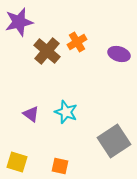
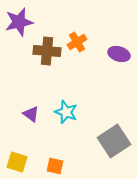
brown cross: rotated 36 degrees counterclockwise
orange square: moved 5 px left
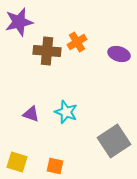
purple triangle: rotated 18 degrees counterclockwise
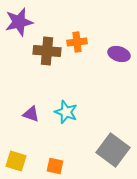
orange cross: rotated 24 degrees clockwise
gray square: moved 1 px left, 9 px down; rotated 20 degrees counterclockwise
yellow square: moved 1 px left, 1 px up
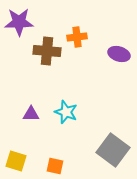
purple star: rotated 12 degrees clockwise
orange cross: moved 5 px up
purple triangle: rotated 18 degrees counterclockwise
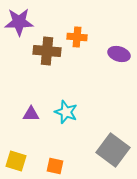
orange cross: rotated 12 degrees clockwise
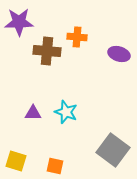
purple triangle: moved 2 px right, 1 px up
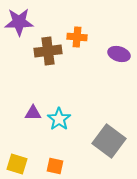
brown cross: moved 1 px right; rotated 12 degrees counterclockwise
cyan star: moved 7 px left, 7 px down; rotated 15 degrees clockwise
gray square: moved 4 px left, 9 px up
yellow square: moved 1 px right, 3 px down
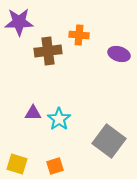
orange cross: moved 2 px right, 2 px up
orange square: rotated 30 degrees counterclockwise
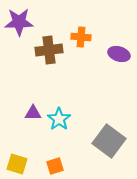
orange cross: moved 2 px right, 2 px down
brown cross: moved 1 px right, 1 px up
